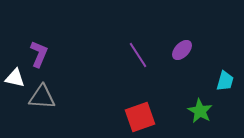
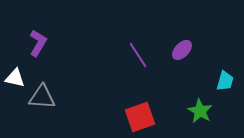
purple L-shape: moved 1 px left, 11 px up; rotated 8 degrees clockwise
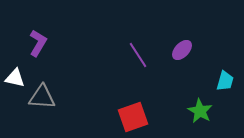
red square: moved 7 px left
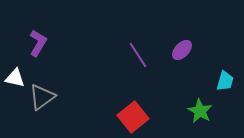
gray triangle: rotated 40 degrees counterclockwise
red square: rotated 20 degrees counterclockwise
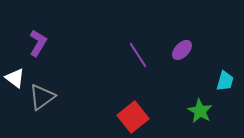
white triangle: rotated 25 degrees clockwise
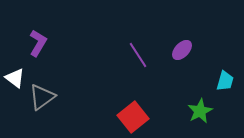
green star: rotated 15 degrees clockwise
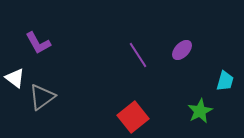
purple L-shape: rotated 120 degrees clockwise
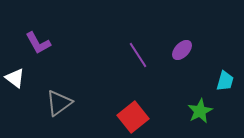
gray triangle: moved 17 px right, 6 px down
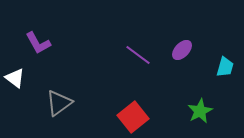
purple line: rotated 20 degrees counterclockwise
cyan trapezoid: moved 14 px up
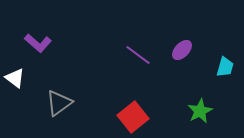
purple L-shape: rotated 20 degrees counterclockwise
